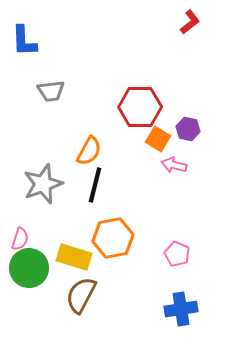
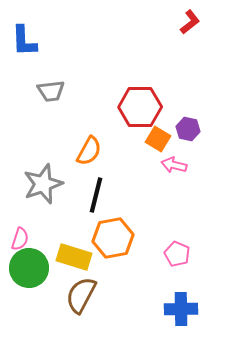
black line: moved 1 px right, 10 px down
blue cross: rotated 8 degrees clockwise
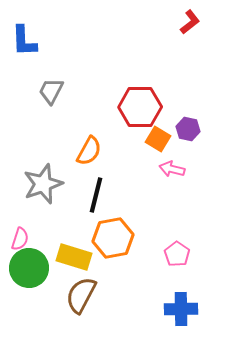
gray trapezoid: rotated 124 degrees clockwise
pink arrow: moved 2 px left, 4 px down
pink pentagon: rotated 10 degrees clockwise
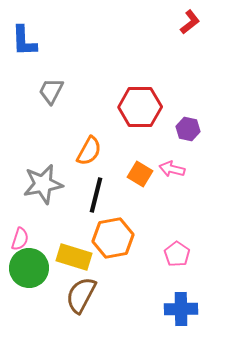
orange square: moved 18 px left, 35 px down
gray star: rotated 9 degrees clockwise
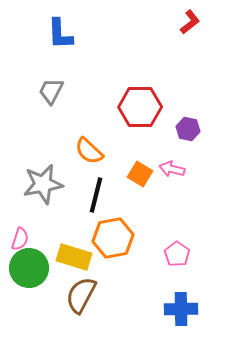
blue L-shape: moved 36 px right, 7 px up
orange semicircle: rotated 104 degrees clockwise
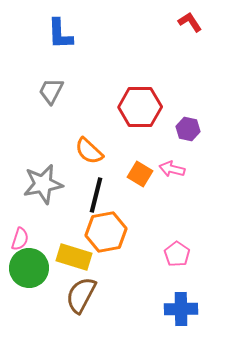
red L-shape: rotated 85 degrees counterclockwise
orange hexagon: moved 7 px left, 6 px up
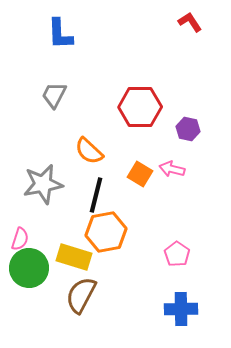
gray trapezoid: moved 3 px right, 4 px down
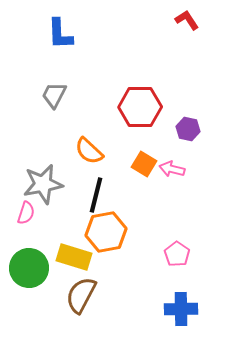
red L-shape: moved 3 px left, 2 px up
orange square: moved 4 px right, 10 px up
pink semicircle: moved 6 px right, 26 px up
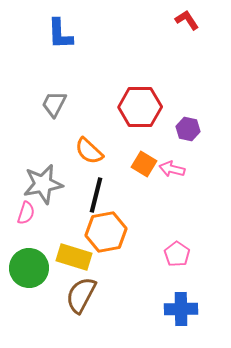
gray trapezoid: moved 9 px down
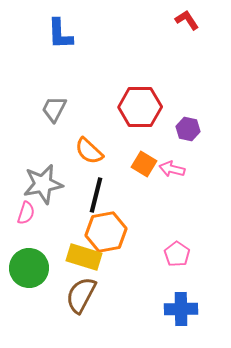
gray trapezoid: moved 5 px down
yellow rectangle: moved 10 px right
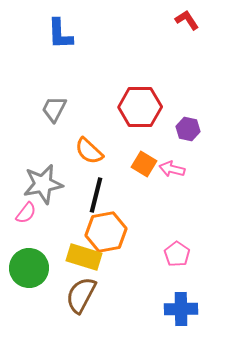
pink semicircle: rotated 20 degrees clockwise
